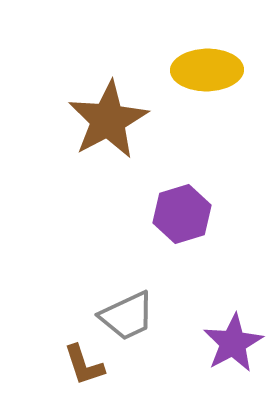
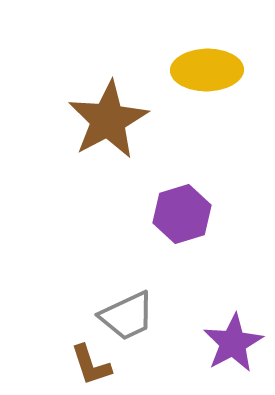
brown L-shape: moved 7 px right
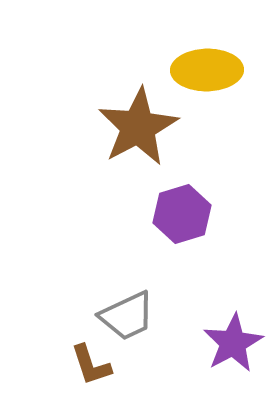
brown star: moved 30 px right, 7 px down
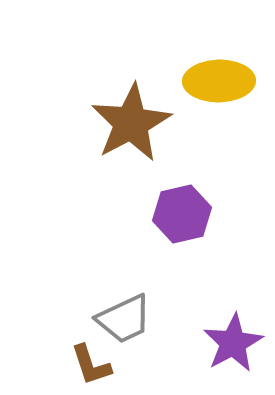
yellow ellipse: moved 12 px right, 11 px down
brown star: moved 7 px left, 4 px up
purple hexagon: rotated 4 degrees clockwise
gray trapezoid: moved 3 px left, 3 px down
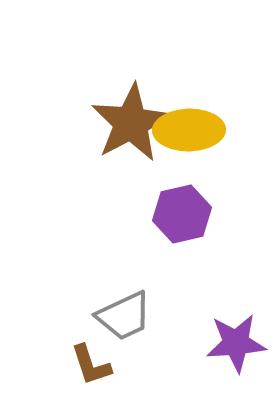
yellow ellipse: moved 30 px left, 49 px down
gray trapezoid: moved 3 px up
purple star: moved 3 px right; rotated 24 degrees clockwise
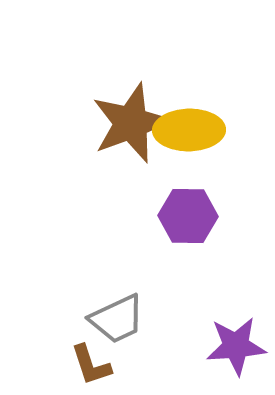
brown star: rotated 8 degrees clockwise
purple hexagon: moved 6 px right, 2 px down; rotated 14 degrees clockwise
gray trapezoid: moved 7 px left, 3 px down
purple star: moved 3 px down
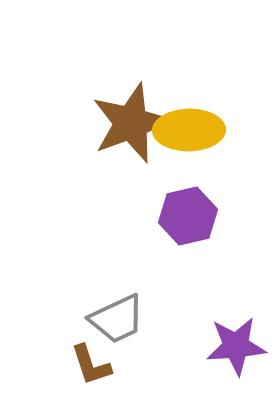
purple hexagon: rotated 14 degrees counterclockwise
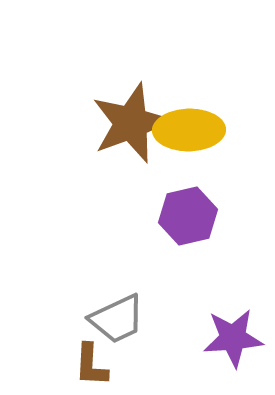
purple star: moved 3 px left, 8 px up
brown L-shape: rotated 21 degrees clockwise
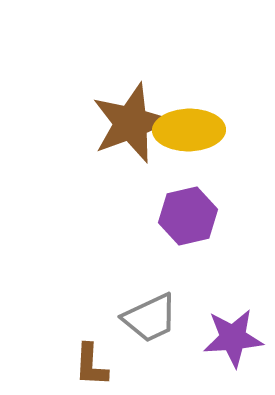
gray trapezoid: moved 33 px right, 1 px up
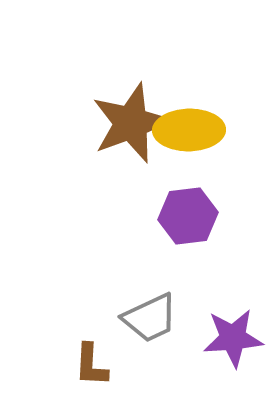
purple hexagon: rotated 6 degrees clockwise
